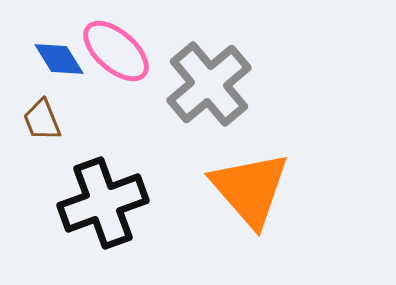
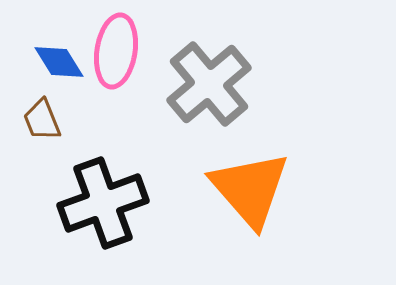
pink ellipse: rotated 58 degrees clockwise
blue diamond: moved 3 px down
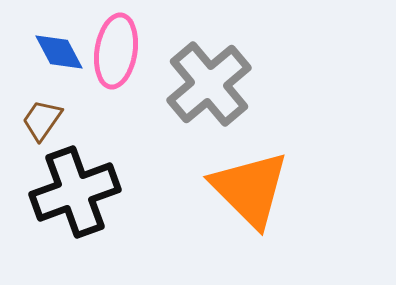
blue diamond: moved 10 px up; rotated 4 degrees clockwise
brown trapezoid: rotated 57 degrees clockwise
orange triangle: rotated 4 degrees counterclockwise
black cross: moved 28 px left, 11 px up
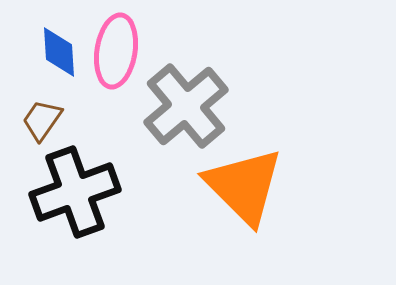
blue diamond: rotated 24 degrees clockwise
gray cross: moved 23 px left, 22 px down
orange triangle: moved 6 px left, 3 px up
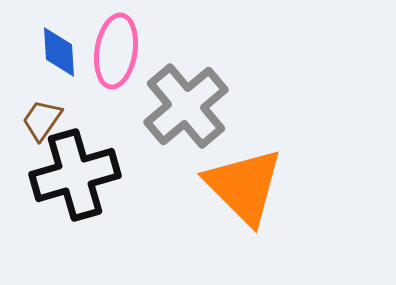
black cross: moved 17 px up; rotated 4 degrees clockwise
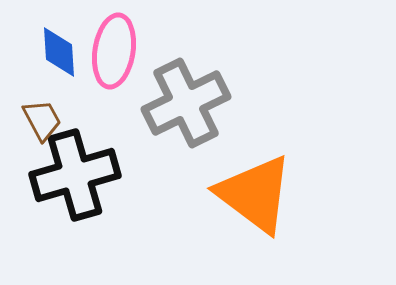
pink ellipse: moved 2 px left
gray cross: moved 3 px up; rotated 14 degrees clockwise
brown trapezoid: rotated 117 degrees clockwise
orange triangle: moved 11 px right, 8 px down; rotated 8 degrees counterclockwise
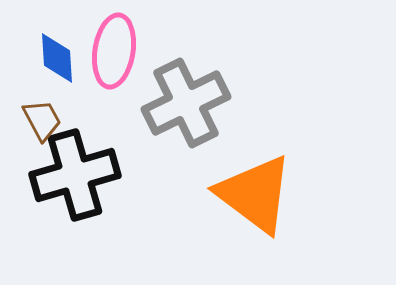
blue diamond: moved 2 px left, 6 px down
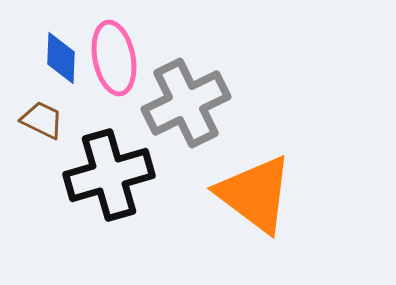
pink ellipse: moved 7 px down; rotated 20 degrees counterclockwise
blue diamond: moved 4 px right; rotated 6 degrees clockwise
brown trapezoid: rotated 36 degrees counterclockwise
black cross: moved 34 px right
